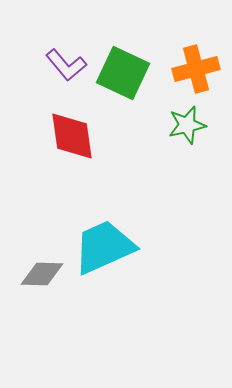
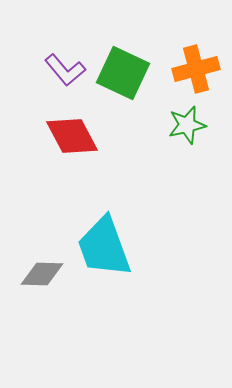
purple L-shape: moved 1 px left, 5 px down
red diamond: rotated 20 degrees counterclockwise
cyan trapezoid: rotated 86 degrees counterclockwise
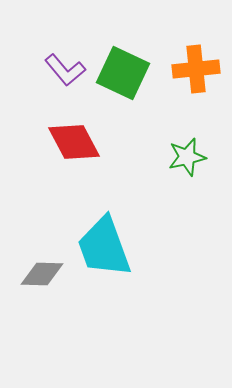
orange cross: rotated 9 degrees clockwise
green star: moved 32 px down
red diamond: moved 2 px right, 6 px down
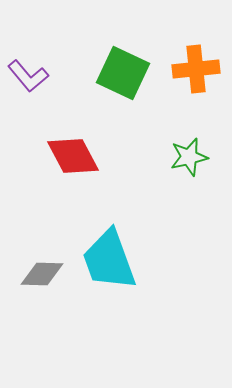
purple L-shape: moved 37 px left, 6 px down
red diamond: moved 1 px left, 14 px down
green star: moved 2 px right
cyan trapezoid: moved 5 px right, 13 px down
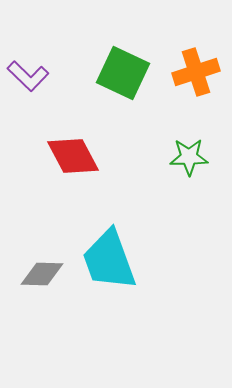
orange cross: moved 3 px down; rotated 12 degrees counterclockwise
purple L-shape: rotated 6 degrees counterclockwise
green star: rotated 12 degrees clockwise
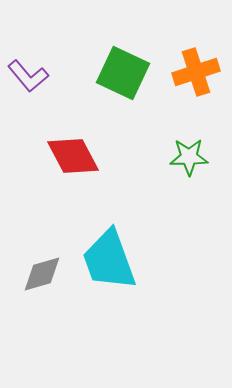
purple L-shape: rotated 6 degrees clockwise
gray diamond: rotated 18 degrees counterclockwise
